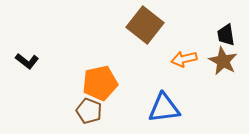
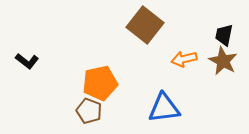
black trapezoid: moved 2 px left; rotated 20 degrees clockwise
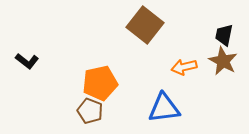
orange arrow: moved 8 px down
brown pentagon: moved 1 px right
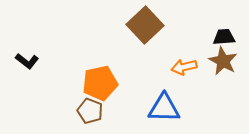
brown square: rotated 9 degrees clockwise
black trapezoid: moved 2 px down; rotated 75 degrees clockwise
blue triangle: rotated 8 degrees clockwise
